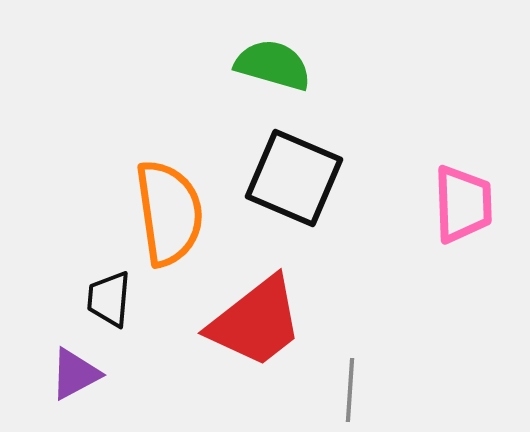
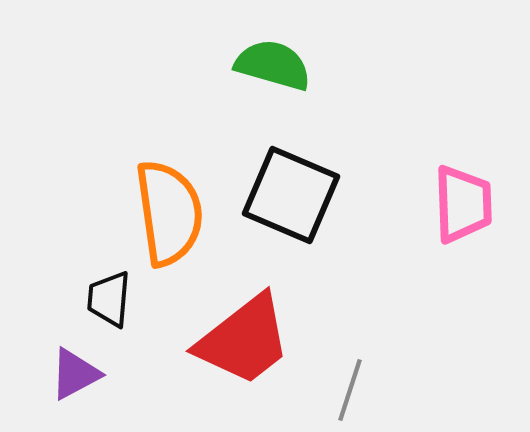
black square: moved 3 px left, 17 px down
red trapezoid: moved 12 px left, 18 px down
gray line: rotated 14 degrees clockwise
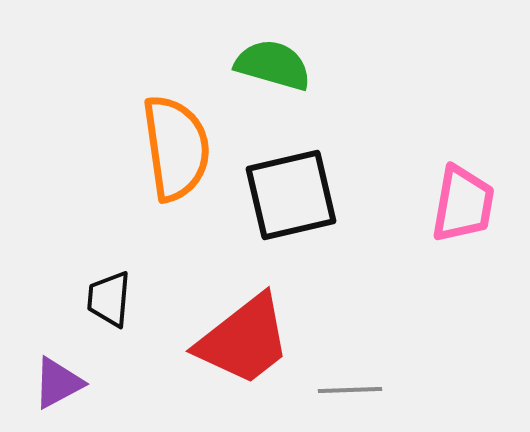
black square: rotated 36 degrees counterclockwise
pink trapezoid: rotated 12 degrees clockwise
orange semicircle: moved 7 px right, 65 px up
purple triangle: moved 17 px left, 9 px down
gray line: rotated 70 degrees clockwise
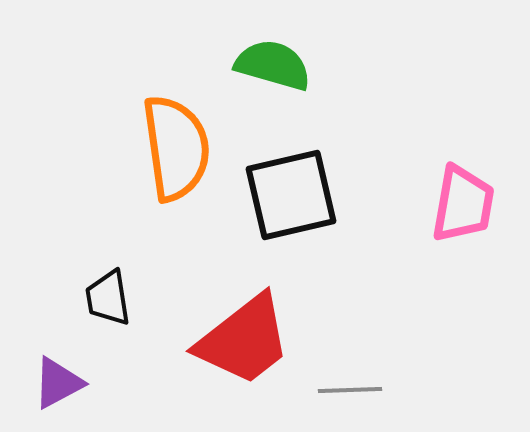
black trapezoid: moved 1 px left, 1 px up; rotated 14 degrees counterclockwise
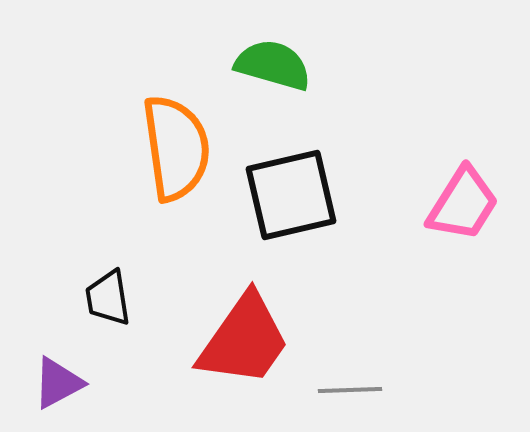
pink trapezoid: rotated 22 degrees clockwise
red trapezoid: rotated 17 degrees counterclockwise
